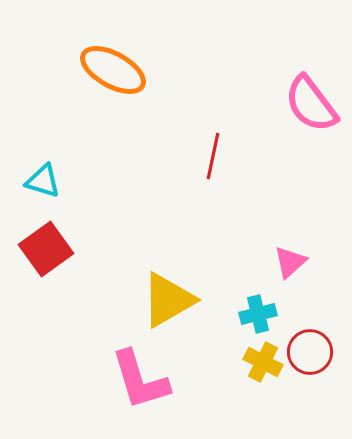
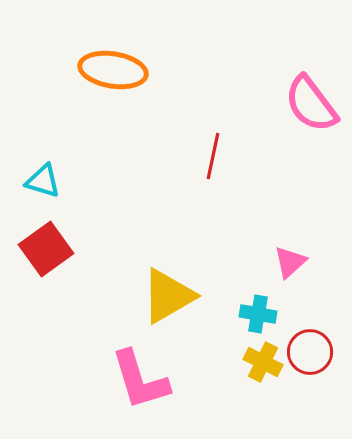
orange ellipse: rotated 20 degrees counterclockwise
yellow triangle: moved 4 px up
cyan cross: rotated 24 degrees clockwise
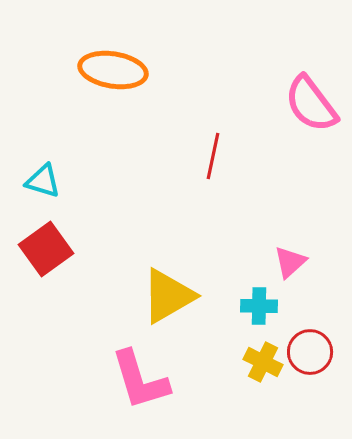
cyan cross: moved 1 px right, 8 px up; rotated 9 degrees counterclockwise
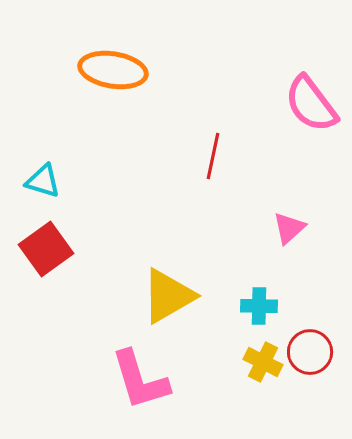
pink triangle: moved 1 px left, 34 px up
